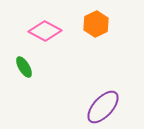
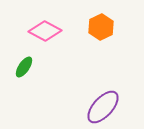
orange hexagon: moved 5 px right, 3 px down
green ellipse: rotated 65 degrees clockwise
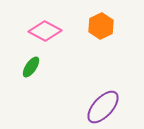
orange hexagon: moved 1 px up
green ellipse: moved 7 px right
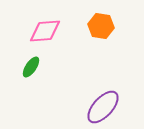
orange hexagon: rotated 25 degrees counterclockwise
pink diamond: rotated 32 degrees counterclockwise
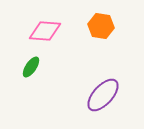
pink diamond: rotated 8 degrees clockwise
purple ellipse: moved 12 px up
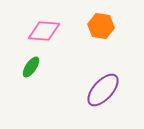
pink diamond: moved 1 px left
purple ellipse: moved 5 px up
